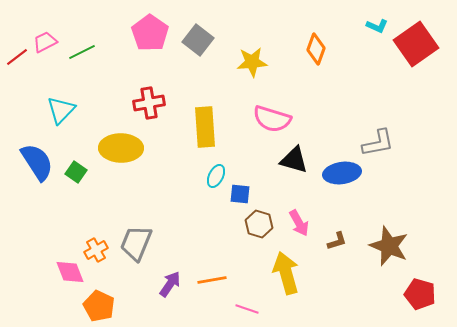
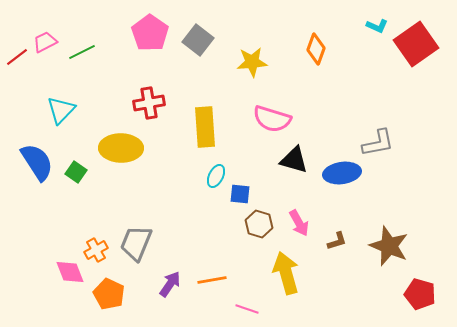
orange pentagon: moved 10 px right, 12 px up
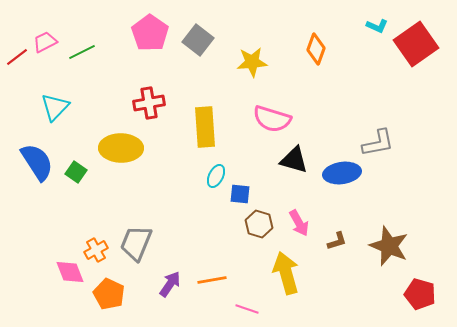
cyan triangle: moved 6 px left, 3 px up
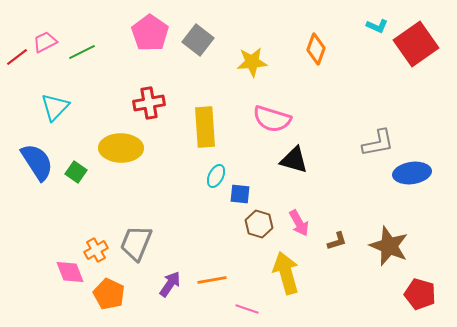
blue ellipse: moved 70 px right
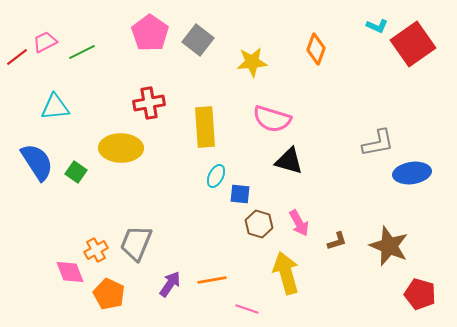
red square: moved 3 px left
cyan triangle: rotated 40 degrees clockwise
black triangle: moved 5 px left, 1 px down
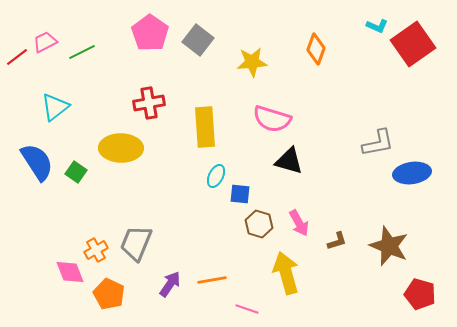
cyan triangle: rotated 32 degrees counterclockwise
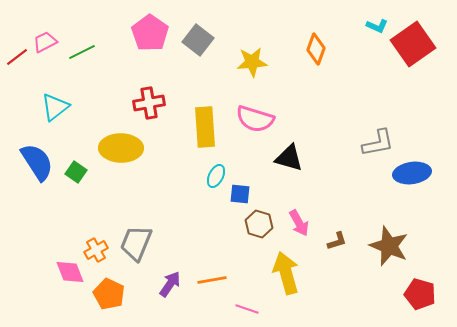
pink semicircle: moved 17 px left
black triangle: moved 3 px up
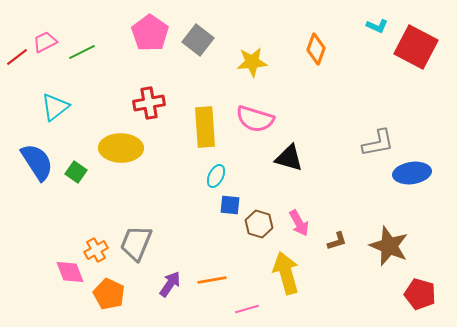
red square: moved 3 px right, 3 px down; rotated 27 degrees counterclockwise
blue square: moved 10 px left, 11 px down
pink line: rotated 35 degrees counterclockwise
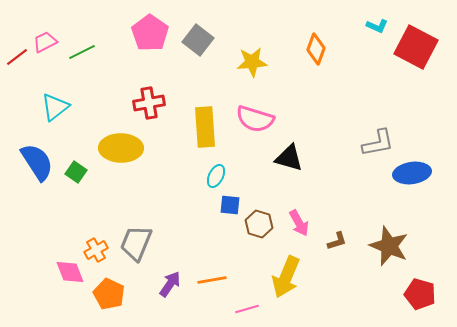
yellow arrow: moved 4 px down; rotated 141 degrees counterclockwise
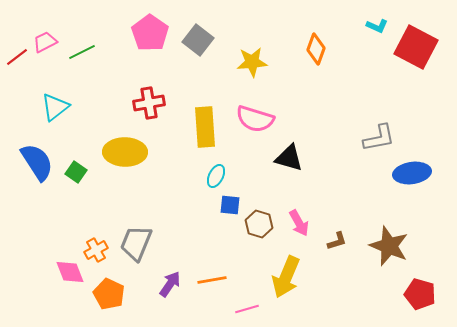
gray L-shape: moved 1 px right, 5 px up
yellow ellipse: moved 4 px right, 4 px down
